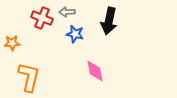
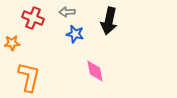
red cross: moved 9 px left
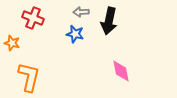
gray arrow: moved 14 px right
orange star: rotated 21 degrees clockwise
pink diamond: moved 26 px right
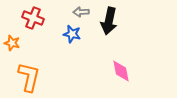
blue star: moved 3 px left
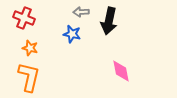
red cross: moved 9 px left
orange star: moved 18 px right, 5 px down
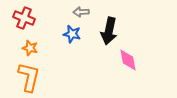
black arrow: moved 10 px down
pink diamond: moved 7 px right, 11 px up
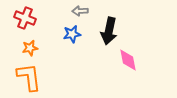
gray arrow: moved 1 px left, 1 px up
red cross: moved 1 px right
blue star: rotated 24 degrees counterclockwise
orange star: rotated 28 degrees counterclockwise
orange L-shape: rotated 20 degrees counterclockwise
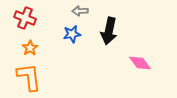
orange star: rotated 21 degrees counterclockwise
pink diamond: moved 12 px right, 3 px down; rotated 25 degrees counterclockwise
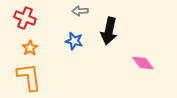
blue star: moved 2 px right, 7 px down; rotated 24 degrees clockwise
pink diamond: moved 3 px right
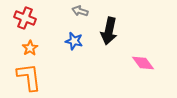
gray arrow: rotated 21 degrees clockwise
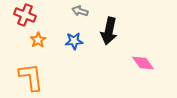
red cross: moved 3 px up
blue star: rotated 18 degrees counterclockwise
orange star: moved 8 px right, 8 px up
orange L-shape: moved 2 px right
